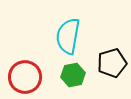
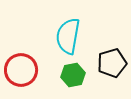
red circle: moved 4 px left, 7 px up
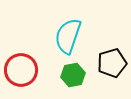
cyan semicircle: rotated 9 degrees clockwise
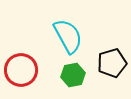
cyan semicircle: rotated 132 degrees clockwise
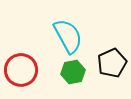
black pentagon: rotated 8 degrees counterclockwise
green hexagon: moved 3 px up
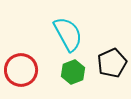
cyan semicircle: moved 2 px up
green hexagon: rotated 10 degrees counterclockwise
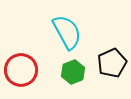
cyan semicircle: moved 1 px left, 2 px up
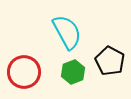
black pentagon: moved 2 px left, 2 px up; rotated 20 degrees counterclockwise
red circle: moved 3 px right, 2 px down
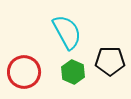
black pentagon: rotated 28 degrees counterclockwise
green hexagon: rotated 15 degrees counterclockwise
